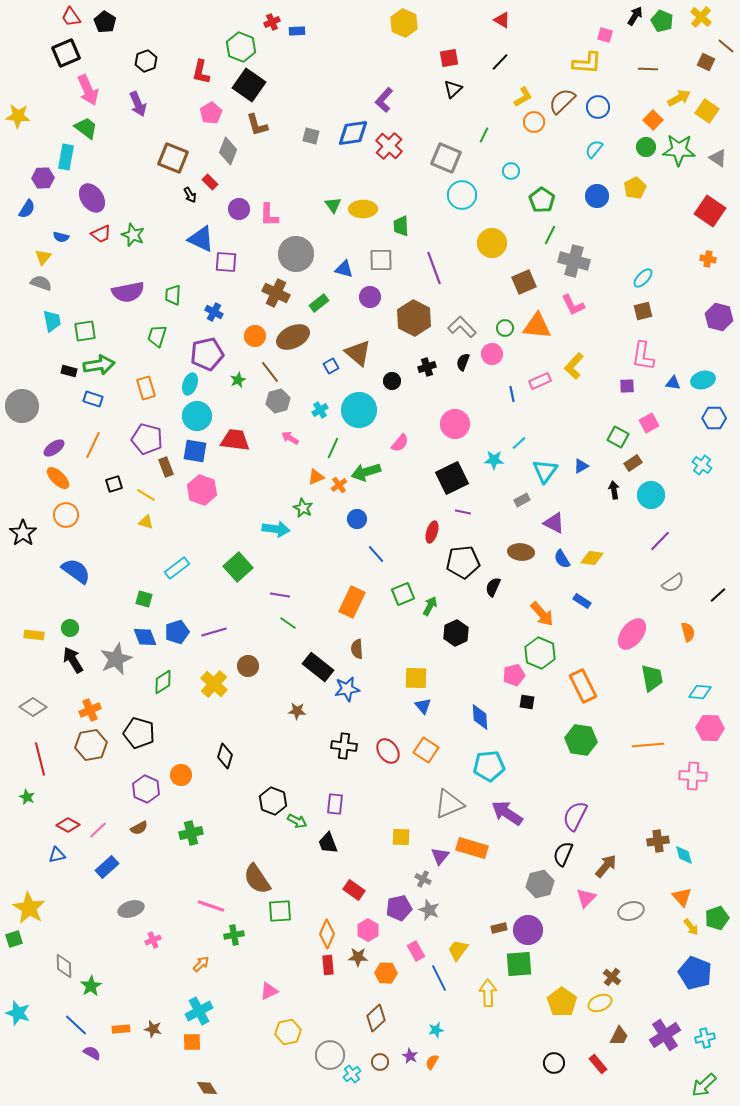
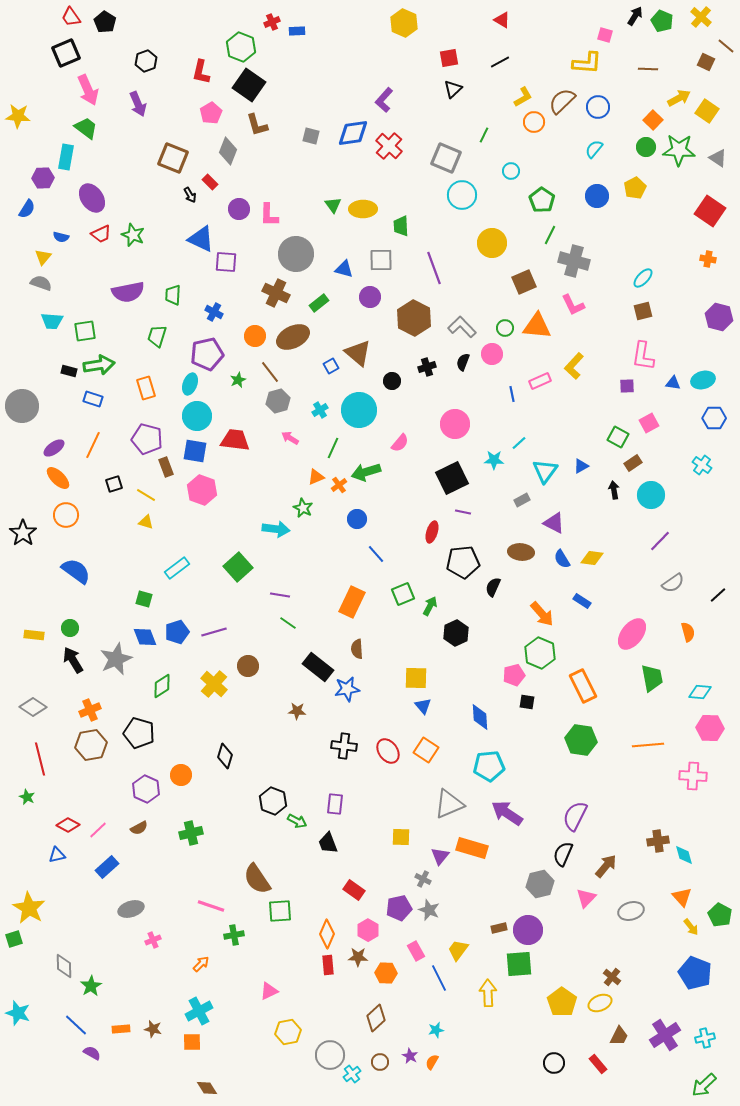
black line at (500, 62): rotated 18 degrees clockwise
cyan trapezoid at (52, 321): rotated 105 degrees clockwise
green diamond at (163, 682): moved 1 px left, 4 px down
green pentagon at (717, 918): moved 3 px right, 3 px up; rotated 25 degrees counterclockwise
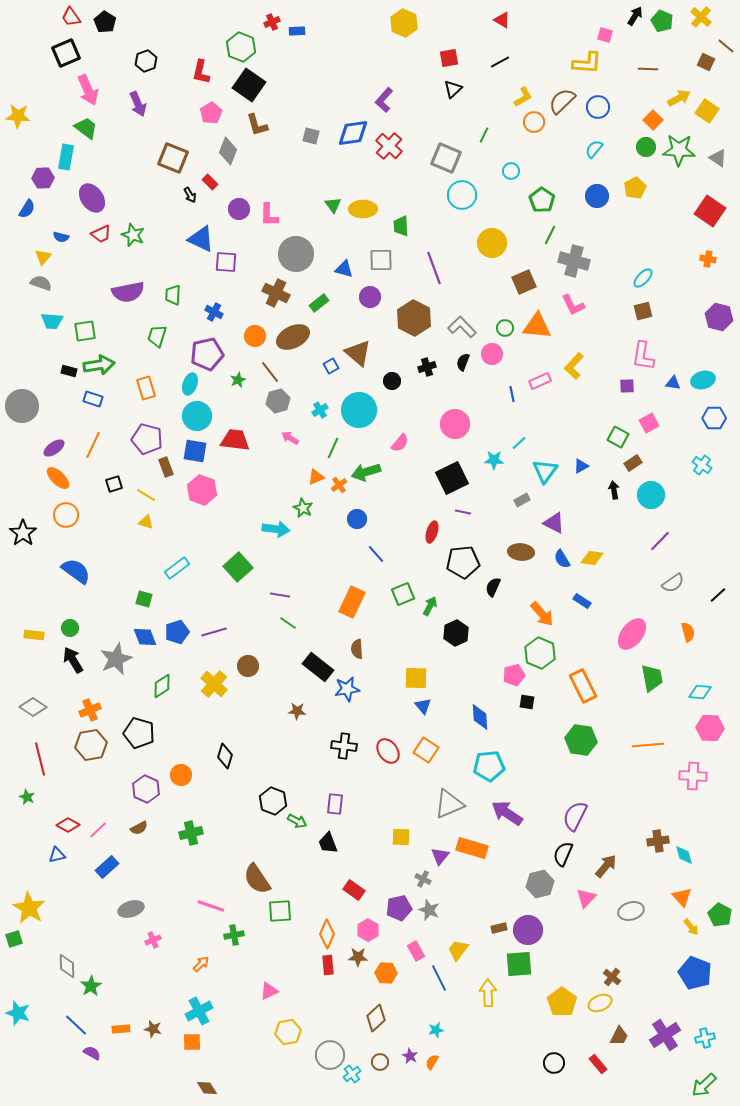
gray diamond at (64, 966): moved 3 px right
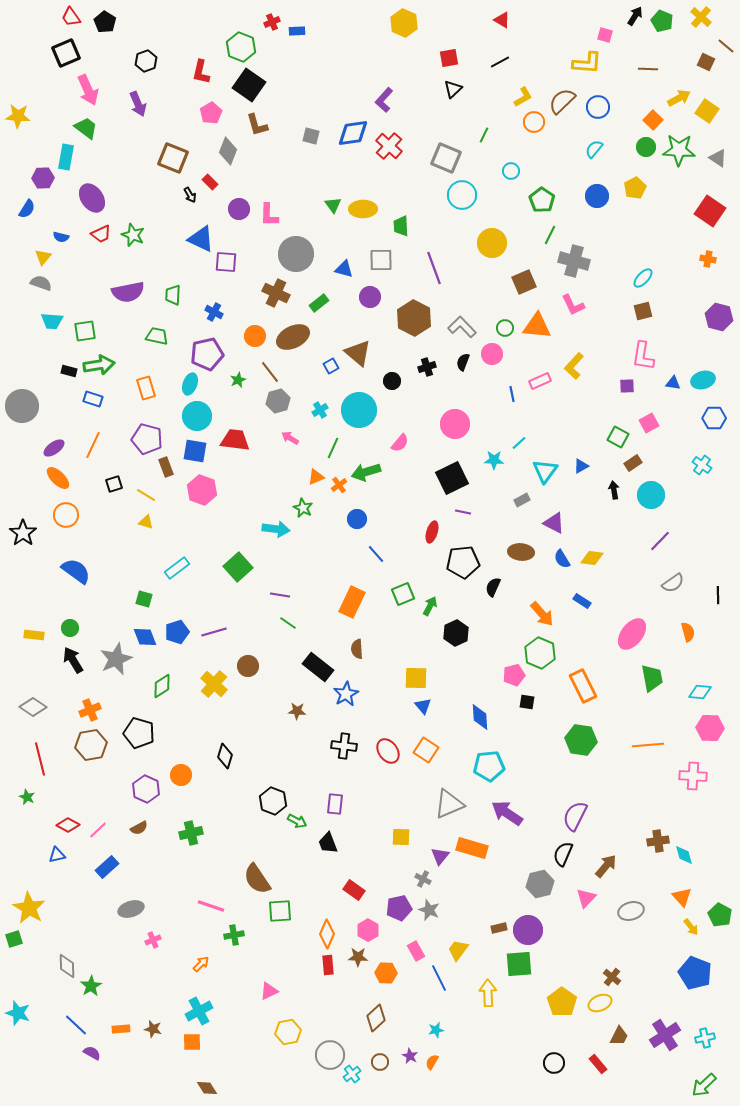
green trapezoid at (157, 336): rotated 85 degrees clockwise
black line at (718, 595): rotated 48 degrees counterclockwise
blue star at (347, 689): moved 1 px left, 5 px down; rotated 20 degrees counterclockwise
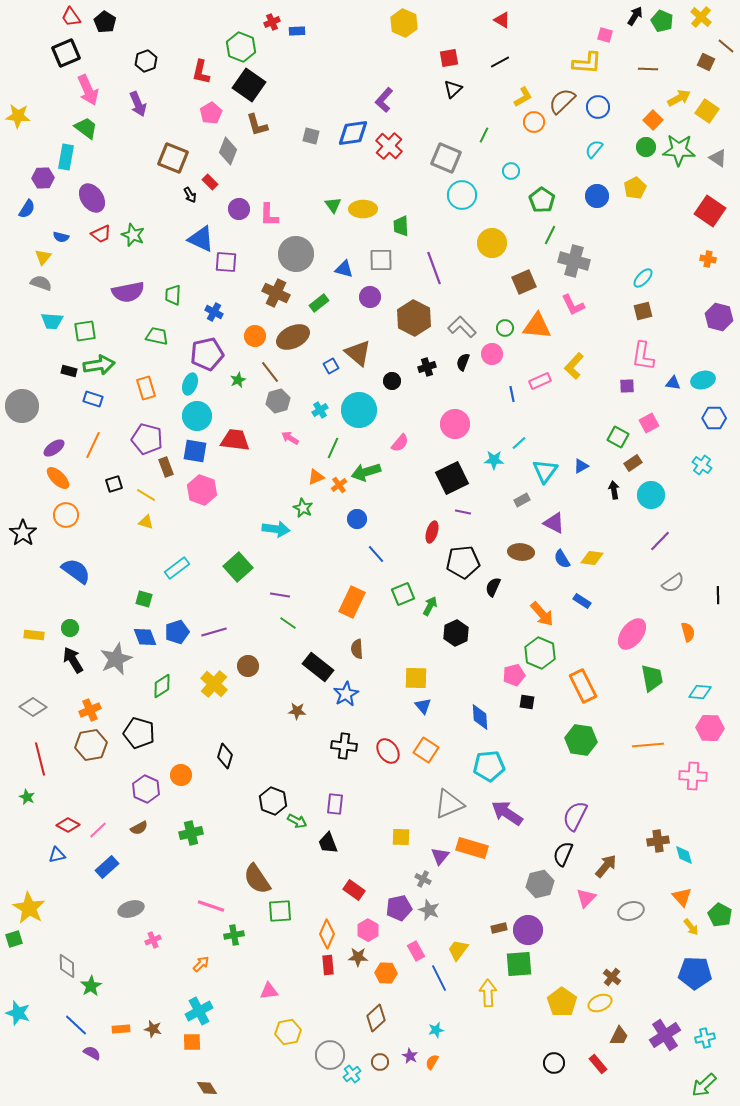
blue pentagon at (695, 973): rotated 20 degrees counterclockwise
pink triangle at (269, 991): rotated 18 degrees clockwise
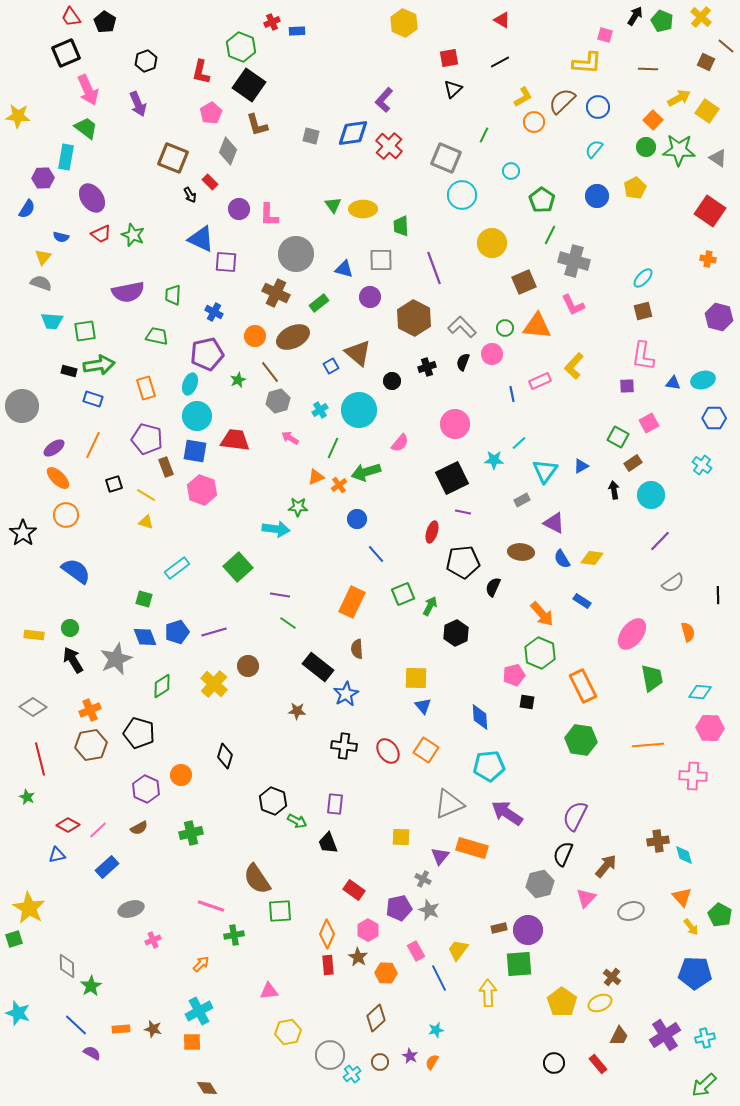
green star at (303, 508): moved 5 px left, 1 px up; rotated 24 degrees counterclockwise
brown star at (358, 957): rotated 30 degrees clockwise
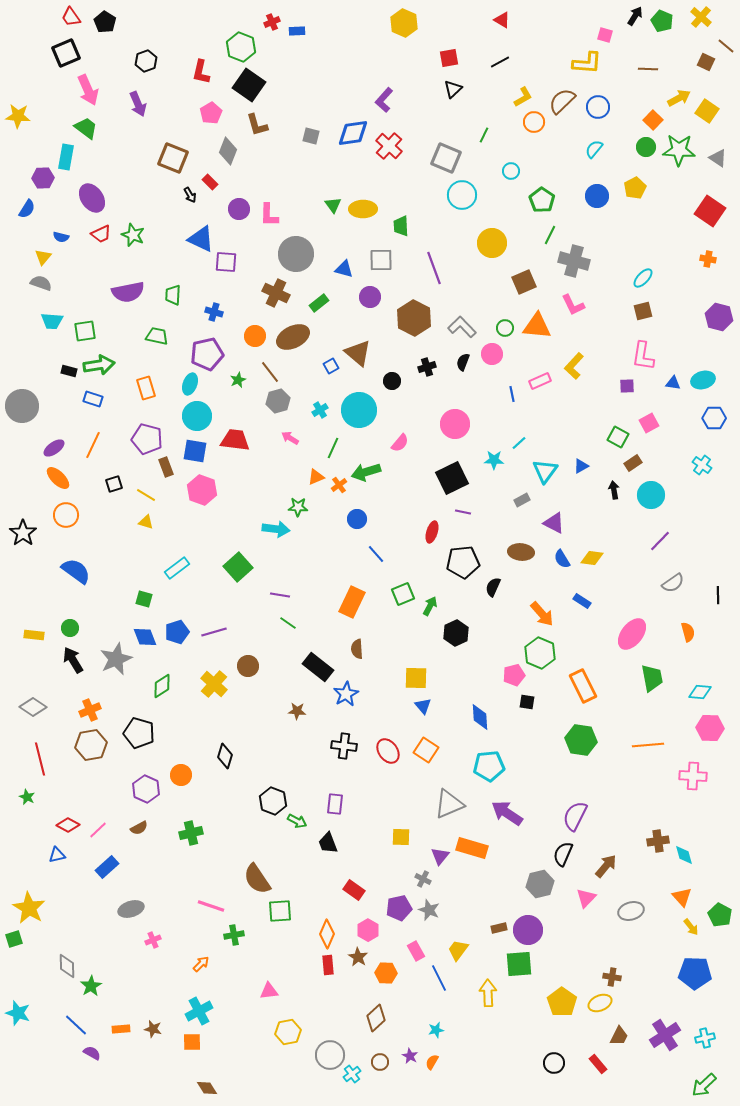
blue cross at (214, 312): rotated 12 degrees counterclockwise
brown cross at (612, 977): rotated 30 degrees counterclockwise
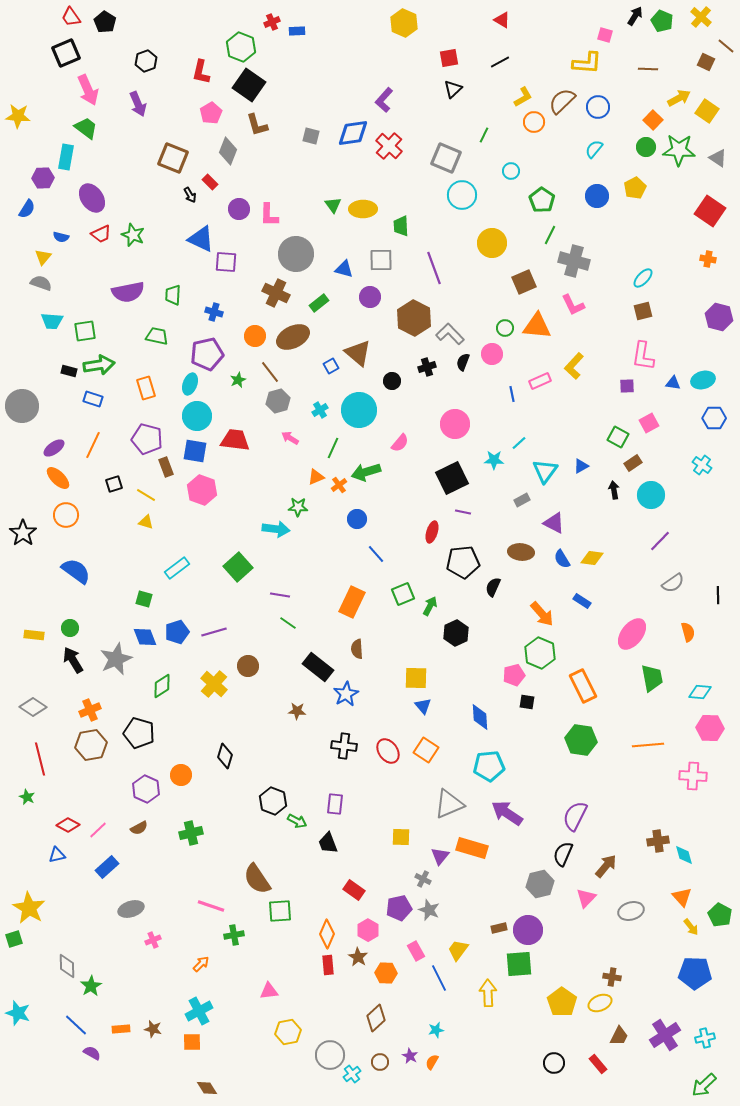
gray L-shape at (462, 327): moved 12 px left, 7 px down
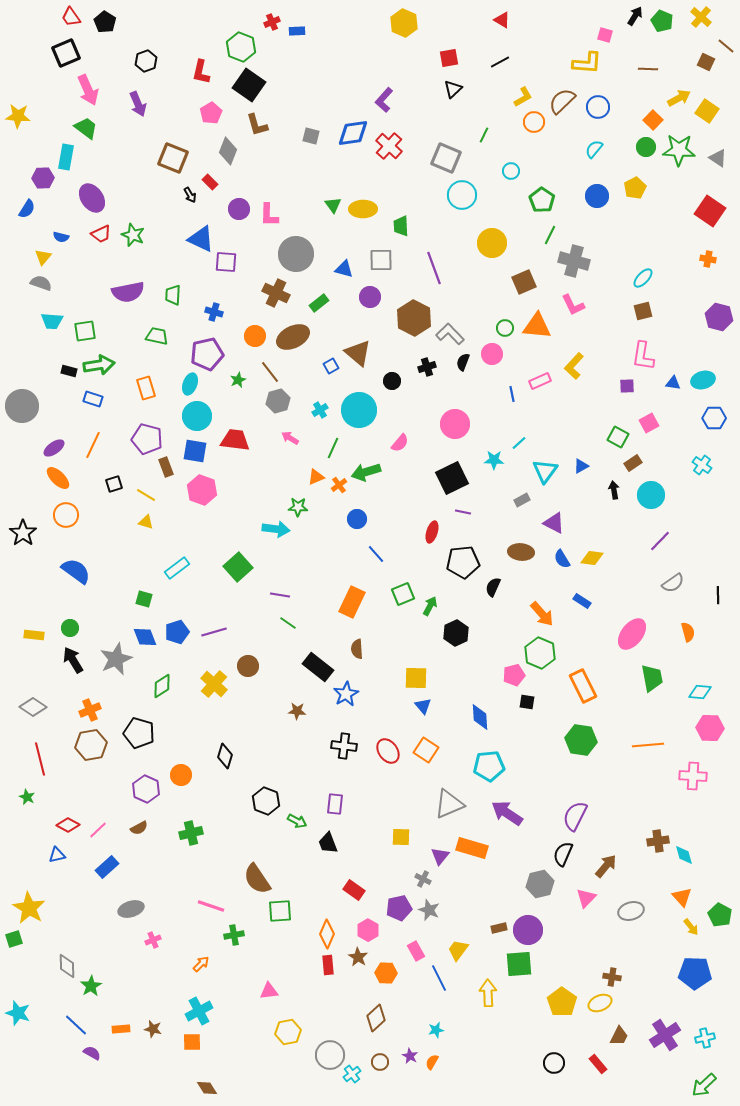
black hexagon at (273, 801): moved 7 px left
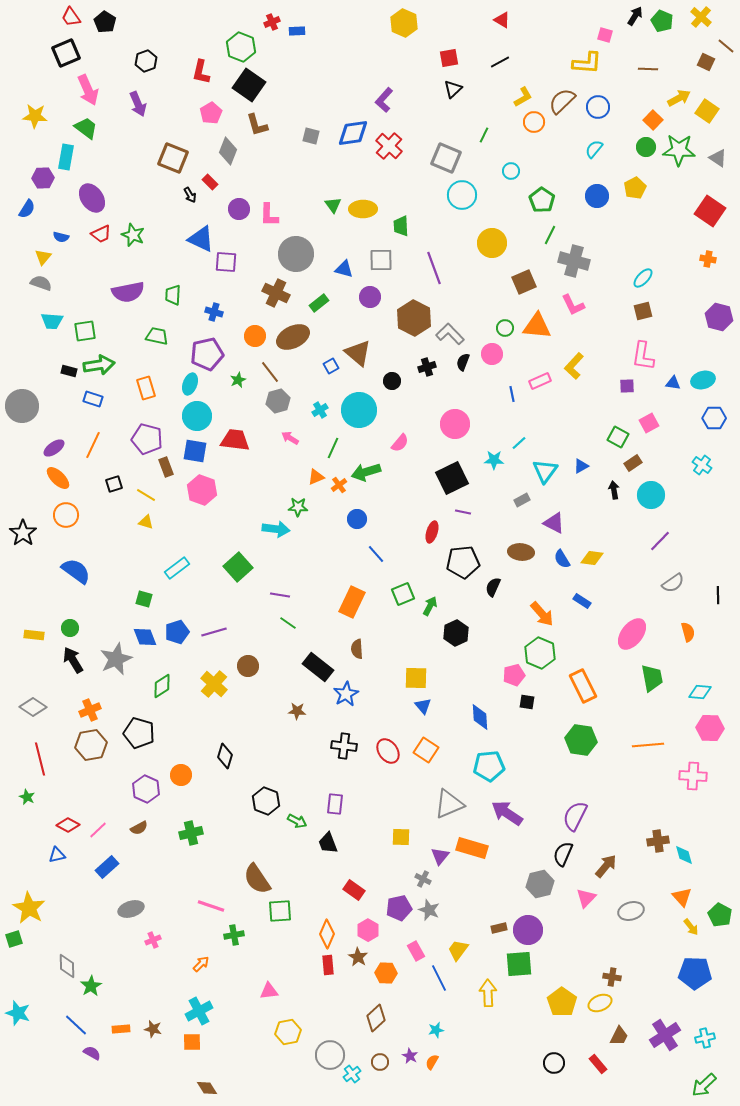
yellow star at (18, 116): moved 17 px right
